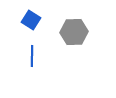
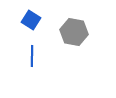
gray hexagon: rotated 12 degrees clockwise
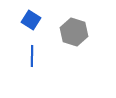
gray hexagon: rotated 8 degrees clockwise
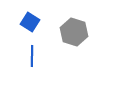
blue square: moved 1 px left, 2 px down
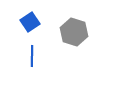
blue square: rotated 24 degrees clockwise
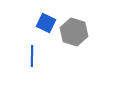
blue square: moved 16 px right, 1 px down; rotated 30 degrees counterclockwise
